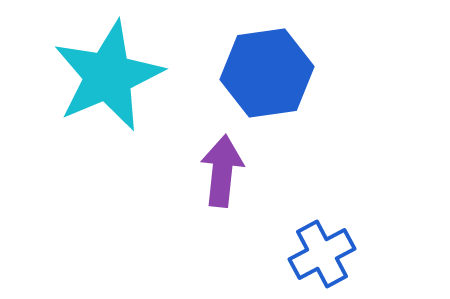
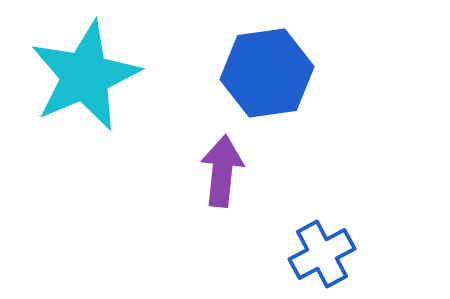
cyan star: moved 23 px left
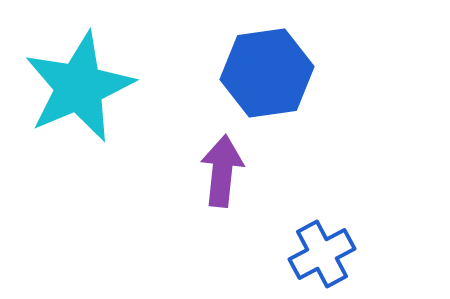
cyan star: moved 6 px left, 11 px down
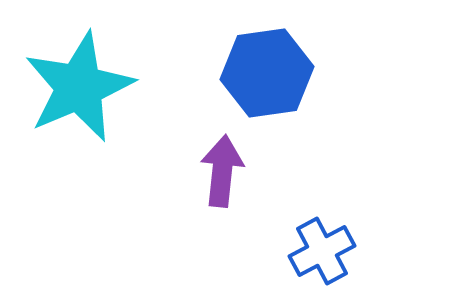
blue cross: moved 3 px up
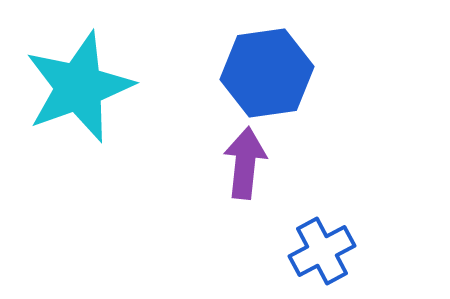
cyan star: rotated 3 degrees clockwise
purple arrow: moved 23 px right, 8 px up
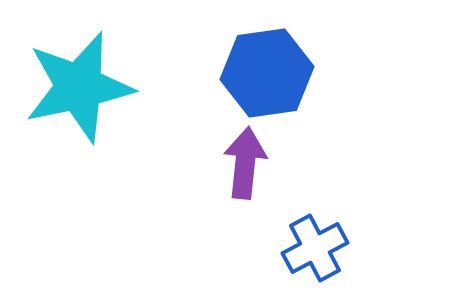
cyan star: rotated 8 degrees clockwise
blue cross: moved 7 px left, 3 px up
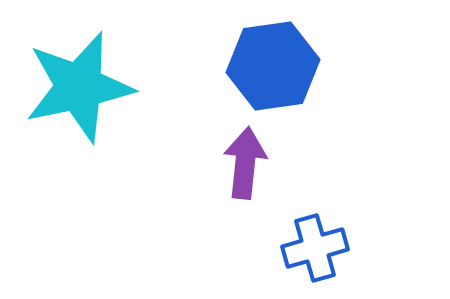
blue hexagon: moved 6 px right, 7 px up
blue cross: rotated 12 degrees clockwise
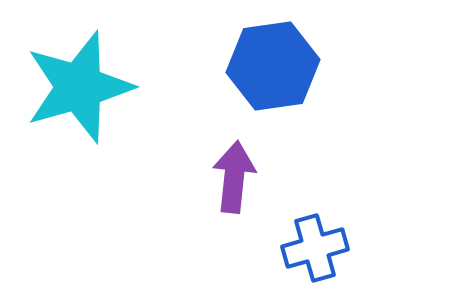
cyan star: rotated 4 degrees counterclockwise
purple arrow: moved 11 px left, 14 px down
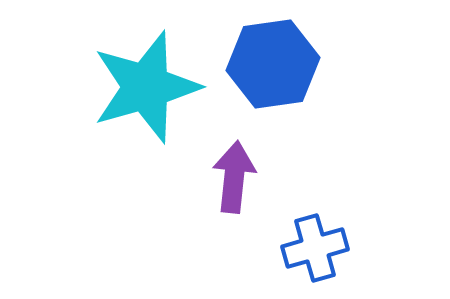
blue hexagon: moved 2 px up
cyan star: moved 67 px right
